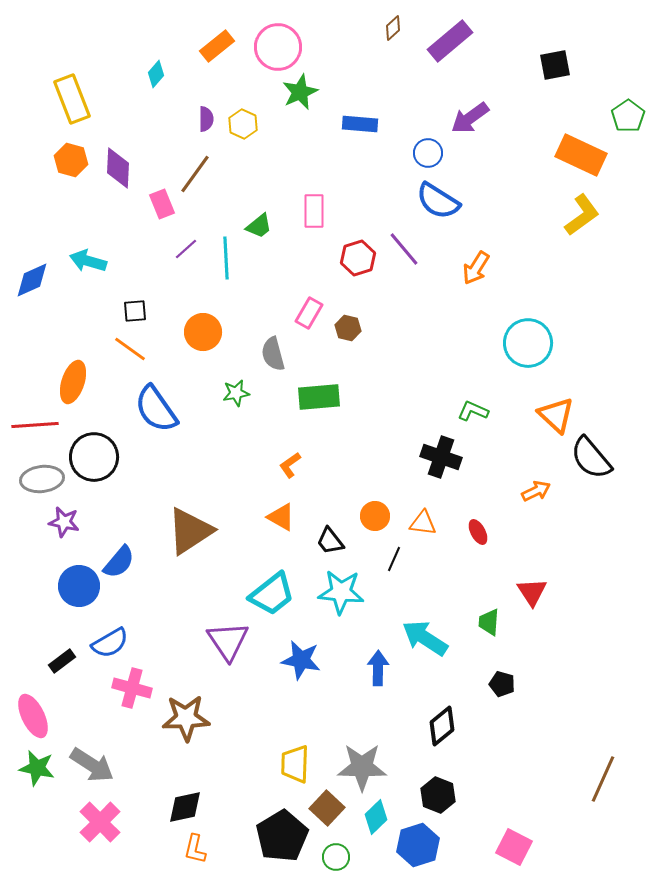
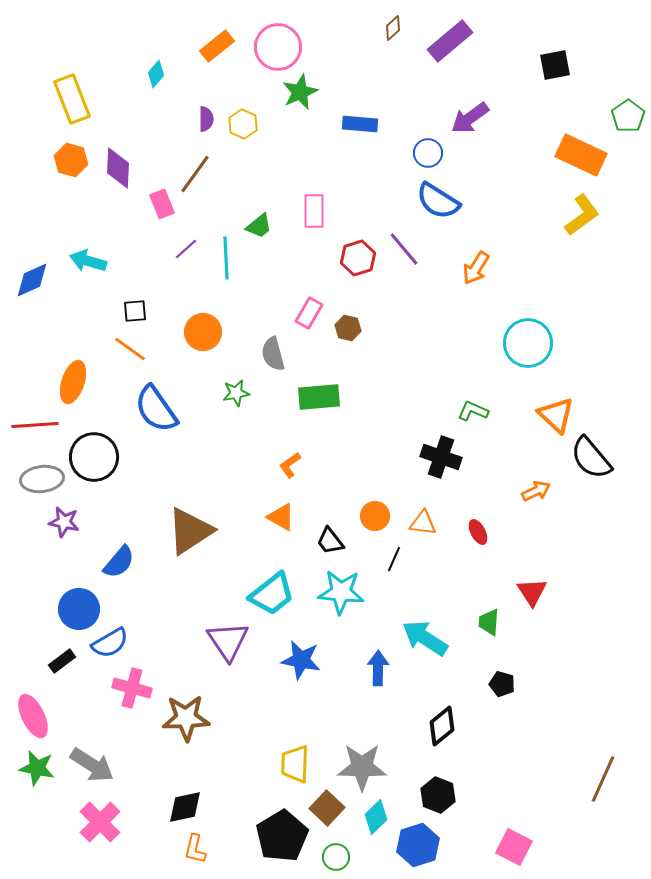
blue circle at (79, 586): moved 23 px down
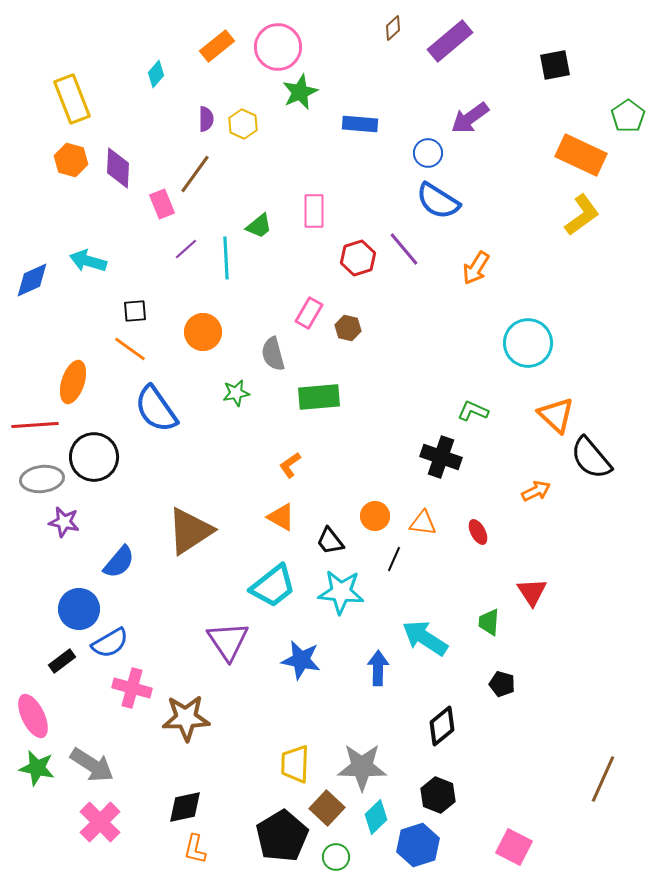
cyan trapezoid at (272, 594): moved 1 px right, 8 px up
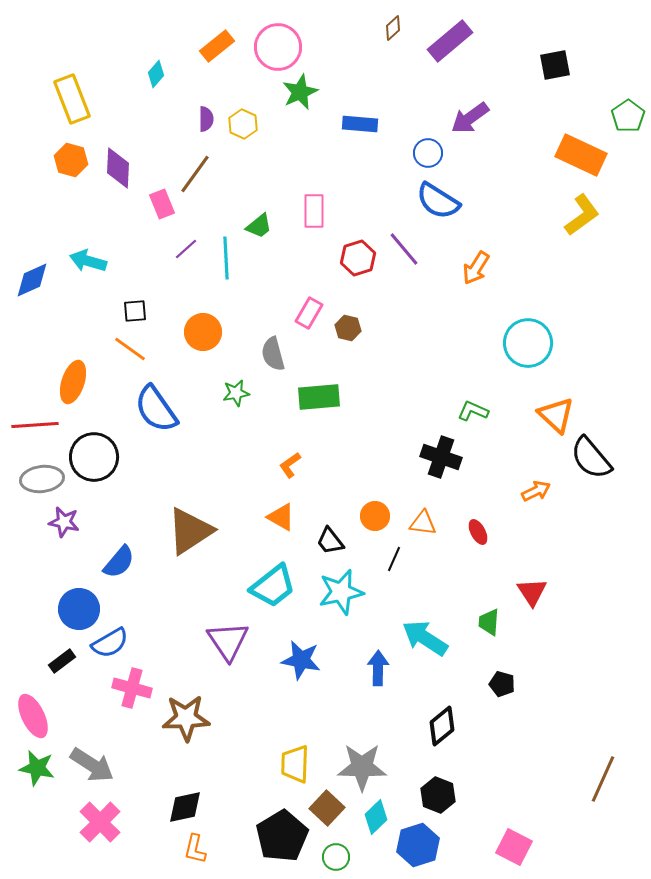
cyan star at (341, 592): rotated 18 degrees counterclockwise
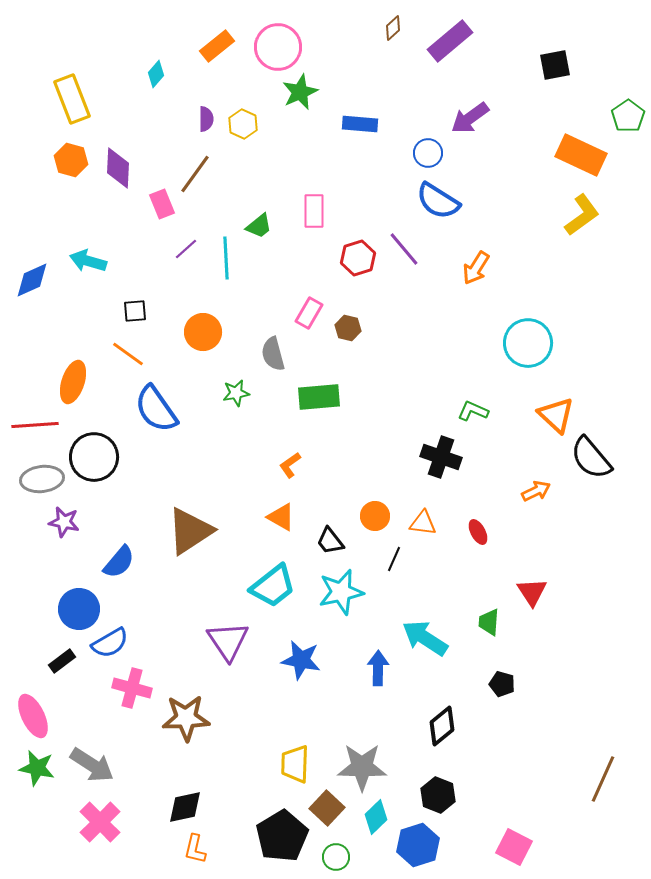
orange line at (130, 349): moved 2 px left, 5 px down
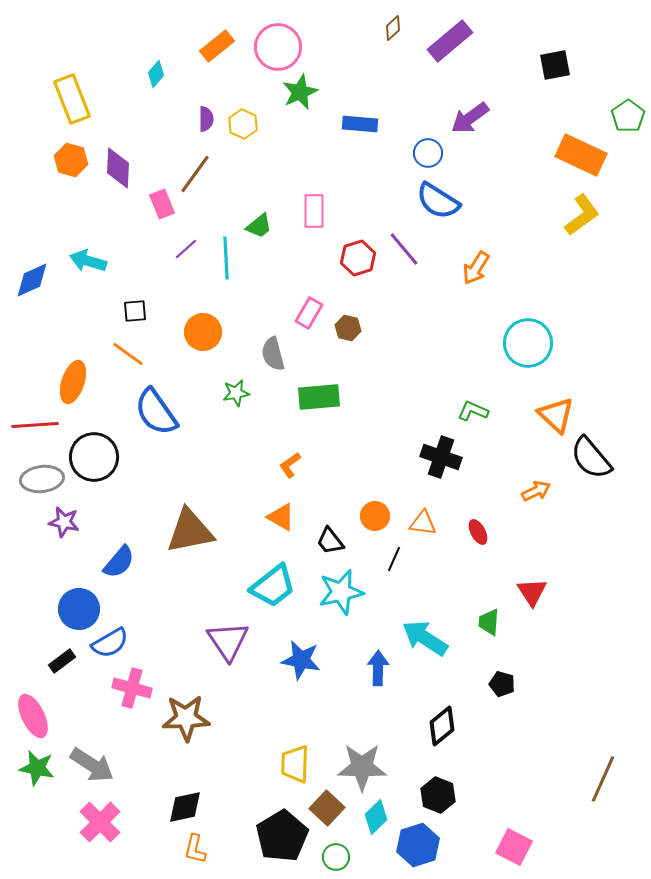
blue semicircle at (156, 409): moved 3 px down
brown triangle at (190, 531): rotated 22 degrees clockwise
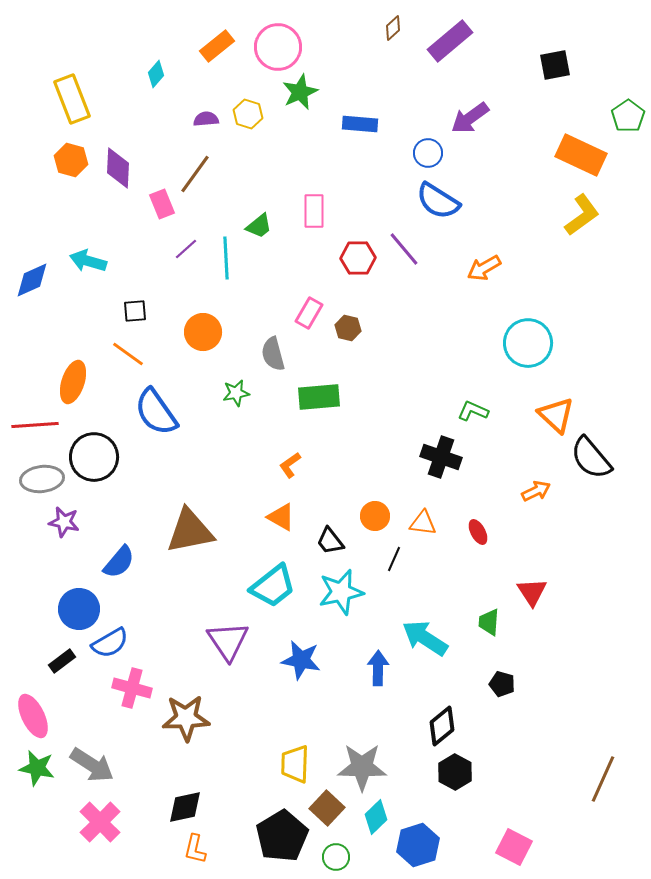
purple semicircle at (206, 119): rotated 95 degrees counterclockwise
yellow hexagon at (243, 124): moved 5 px right, 10 px up; rotated 8 degrees counterclockwise
red hexagon at (358, 258): rotated 16 degrees clockwise
orange arrow at (476, 268): moved 8 px right; rotated 28 degrees clockwise
black hexagon at (438, 795): moved 17 px right, 23 px up; rotated 8 degrees clockwise
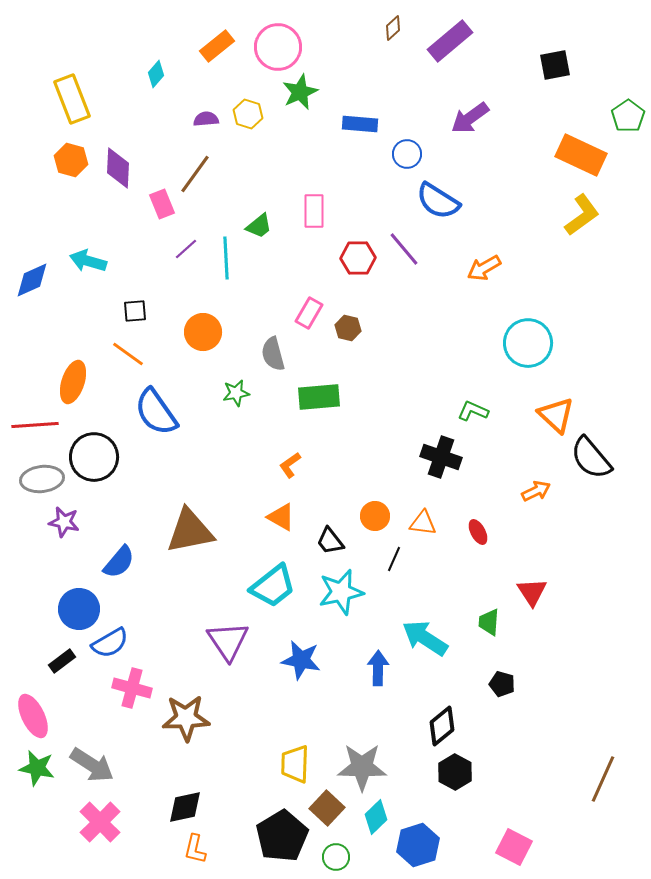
blue circle at (428, 153): moved 21 px left, 1 px down
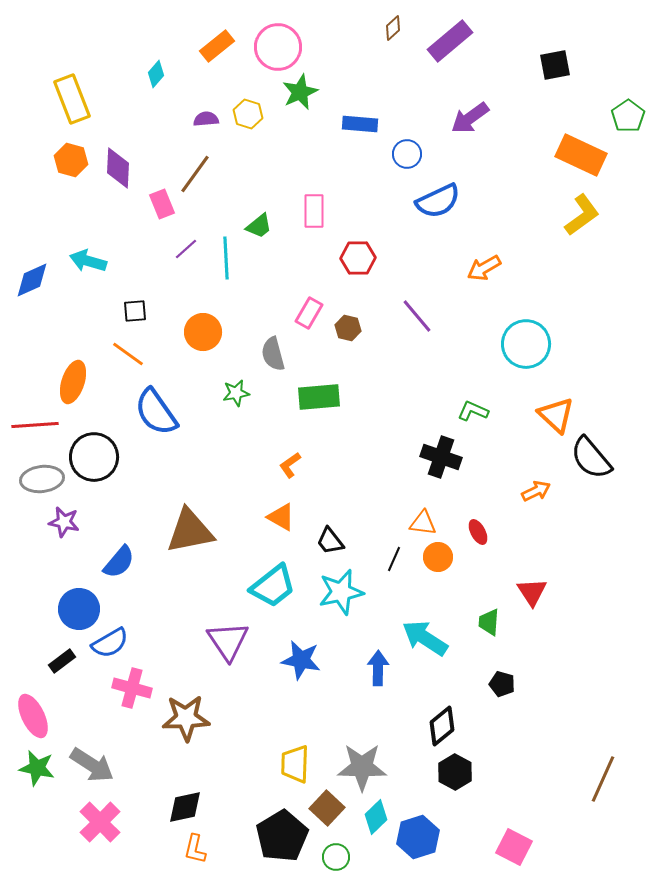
blue semicircle at (438, 201): rotated 57 degrees counterclockwise
purple line at (404, 249): moved 13 px right, 67 px down
cyan circle at (528, 343): moved 2 px left, 1 px down
orange circle at (375, 516): moved 63 px right, 41 px down
blue hexagon at (418, 845): moved 8 px up
